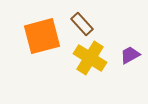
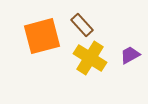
brown rectangle: moved 1 px down
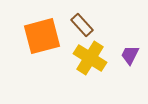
purple trapezoid: rotated 35 degrees counterclockwise
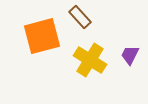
brown rectangle: moved 2 px left, 8 px up
yellow cross: moved 2 px down
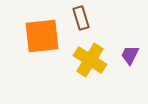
brown rectangle: moved 1 px right, 1 px down; rotated 25 degrees clockwise
orange square: rotated 9 degrees clockwise
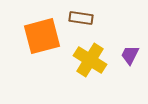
brown rectangle: rotated 65 degrees counterclockwise
orange square: rotated 9 degrees counterclockwise
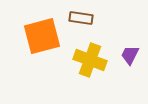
yellow cross: rotated 12 degrees counterclockwise
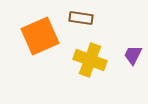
orange square: moved 2 px left; rotated 9 degrees counterclockwise
purple trapezoid: moved 3 px right
